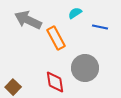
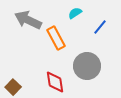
blue line: rotated 63 degrees counterclockwise
gray circle: moved 2 px right, 2 px up
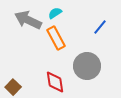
cyan semicircle: moved 20 px left
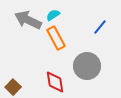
cyan semicircle: moved 2 px left, 2 px down
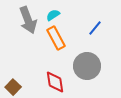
gray arrow: rotated 136 degrees counterclockwise
blue line: moved 5 px left, 1 px down
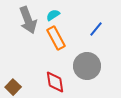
blue line: moved 1 px right, 1 px down
